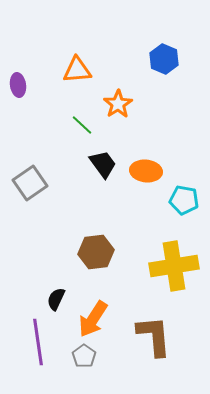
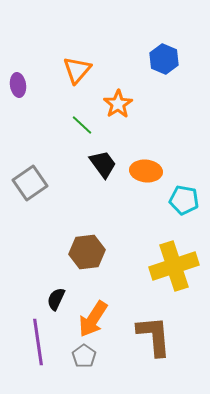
orange triangle: rotated 44 degrees counterclockwise
brown hexagon: moved 9 px left
yellow cross: rotated 9 degrees counterclockwise
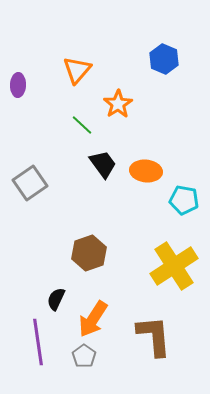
purple ellipse: rotated 10 degrees clockwise
brown hexagon: moved 2 px right, 1 px down; rotated 12 degrees counterclockwise
yellow cross: rotated 15 degrees counterclockwise
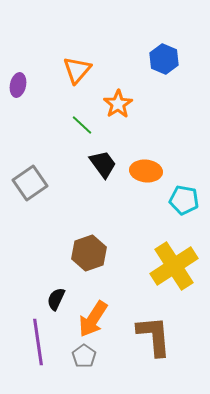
purple ellipse: rotated 10 degrees clockwise
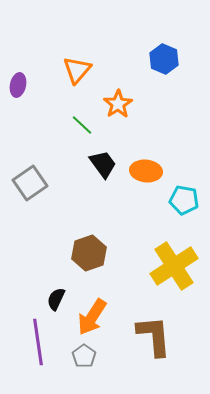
orange arrow: moved 1 px left, 2 px up
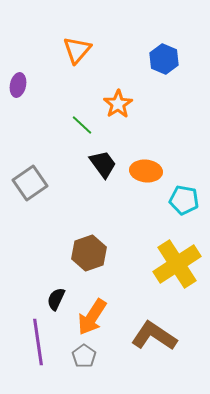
orange triangle: moved 20 px up
yellow cross: moved 3 px right, 2 px up
brown L-shape: rotated 51 degrees counterclockwise
